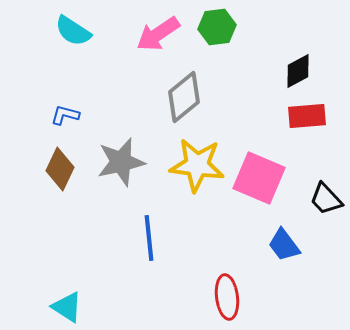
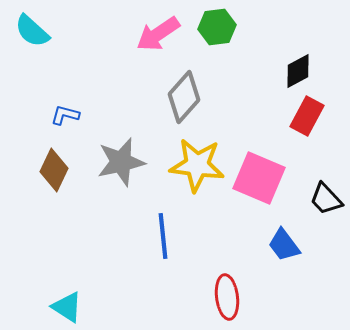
cyan semicircle: moved 41 px left; rotated 9 degrees clockwise
gray diamond: rotated 9 degrees counterclockwise
red rectangle: rotated 57 degrees counterclockwise
brown diamond: moved 6 px left, 1 px down
blue line: moved 14 px right, 2 px up
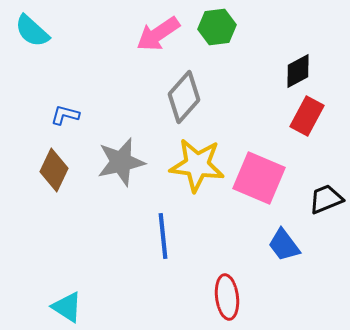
black trapezoid: rotated 111 degrees clockwise
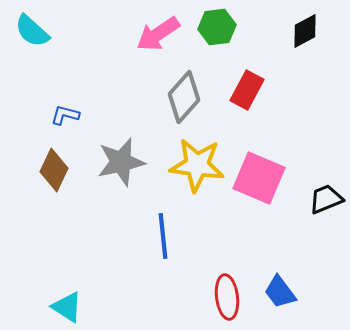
black diamond: moved 7 px right, 40 px up
red rectangle: moved 60 px left, 26 px up
blue trapezoid: moved 4 px left, 47 px down
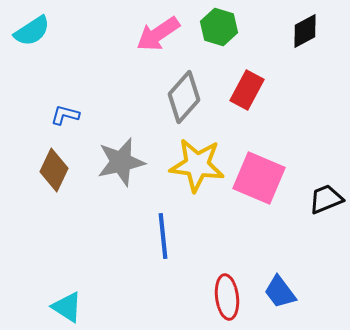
green hexagon: moved 2 px right; rotated 24 degrees clockwise
cyan semicircle: rotated 75 degrees counterclockwise
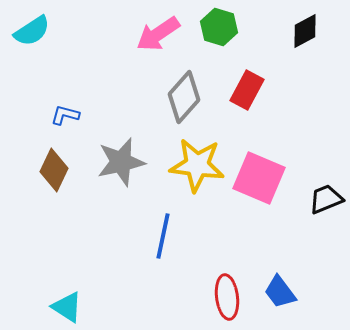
blue line: rotated 18 degrees clockwise
